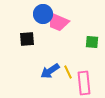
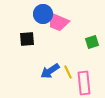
green square: rotated 24 degrees counterclockwise
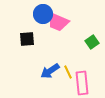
green square: rotated 16 degrees counterclockwise
pink rectangle: moved 2 px left
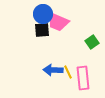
black square: moved 15 px right, 9 px up
blue arrow: moved 3 px right, 1 px up; rotated 36 degrees clockwise
pink rectangle: moved 1 px right, 5 px up
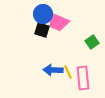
black square: rotated 21 degrees clockwise
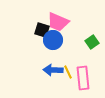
blue circle: moved 10 px right, 26 px down
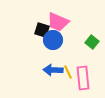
green square: rotated 16 degrees counterclockwise
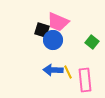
pink rectangle: moved 2 px right, 2 px down
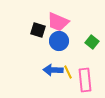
black square: moved 4 px left
blue circle: moved 6 px right, 1 px down
